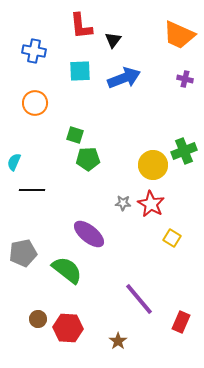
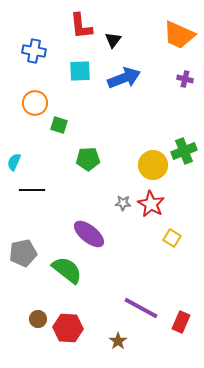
green square: moved 16 px left, 10 px up
purple line: moved 2 px right, 9 px down; rotated 21 degrees counterclockwise
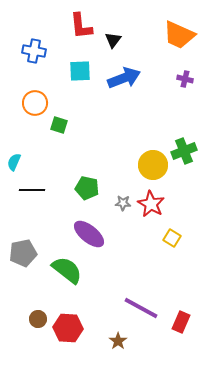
green pentagon: moved 1 px left, 29 px down; rotated 15 degrees clockwise
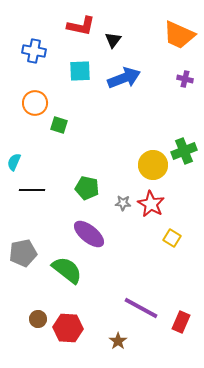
red L-shape: rotated 72 degrees counterclockwise
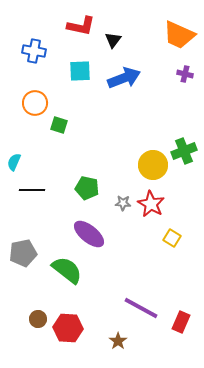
purple cross: moved 5 px up
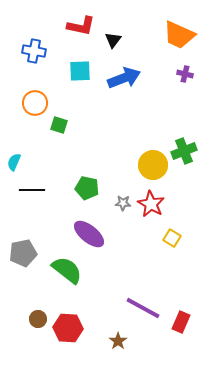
purple line: moved 2 px right
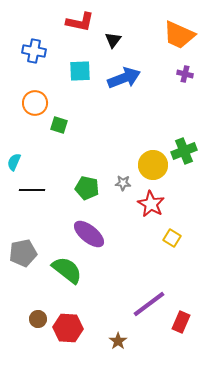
red L-shape: moved 1 px left, 4 px up
gray star: moved 20 px up
purple line: moved 6 px right, 4 px up; rotated 66 degrees counterclockwise
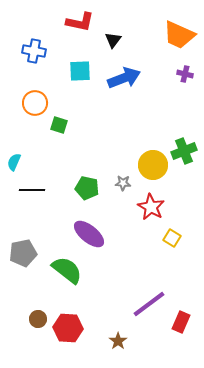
red star: moved 3 px down
